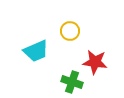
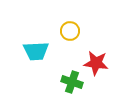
cyan trapezoid: rotated 20 degrees clockwise
red star: moved 1 px right, 1 px down
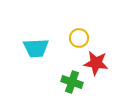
yellow circle: moved 9 px right, 7 px down
cyan trapezoid: moved 3 px up
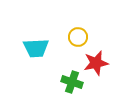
yellow circle: moved 1 px left, 1 px up
red star: rotated 20 degrees counterclockwise
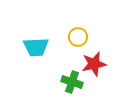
cyan trapezoid: moved 1 px up
red star: moved 2 px left, 1 px down
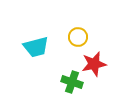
cyan trapezoid: rotated 12 degrees counterclockwise
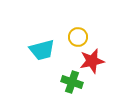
cyan trapezoid: moved 6 px right, 3 px down
red star: moved 2 px left, 3 px up
